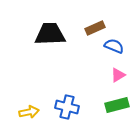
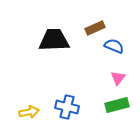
black trapezoid: moved 4 px right, 6 px down
pink triangle: moved 3 px down; rotated 21 degrees counterclockwise
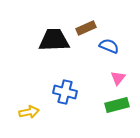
brown rectangle: moved 9 px left
blue semicircle: moved 5 px left
blue cross: moved 2 px left, 15 px up
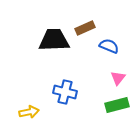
brown rectangle: moved 1 px left
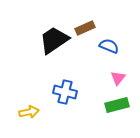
black trapezoid: rotated 32 degrees counterclockwise
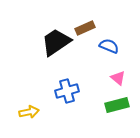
black trapezoid: moved 2 px right, 2 px down
pink triangle: rotated 28 degrees counterclockwise
blue cross: moved 2 px right, 1 px up; rotated 30 degrees counterclockwise
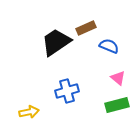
brown rectangle: moved 1 px right
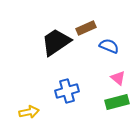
green rectangle: moved 3 px up
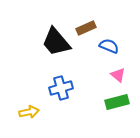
black trapezoid: rotated 96 degrees counterclockwise
pink triangle: moved 3 px up
blue cross: moved 6 px left, 3 px up
